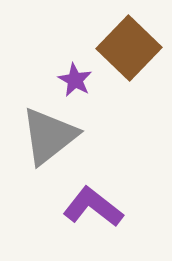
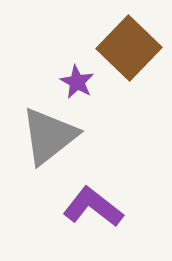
purple star: moved 2 px right, 2 px down
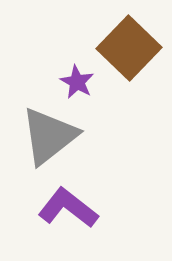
purple L-shape: moved 25 px left, 1 px down
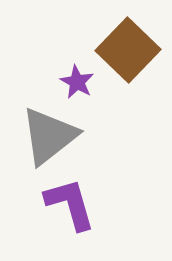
brown square: moved 1 px left, 2 px down
purple L-shape: moved 2 px right, 4 px up; rotated 36 degrees clockwise
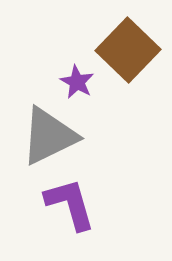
gray triangle: rotated 12 degrees clockwise
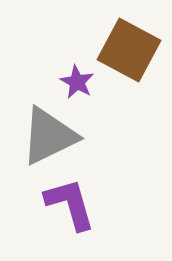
brown square: moved 1 px right; rotated 16 degrees counterclockwise
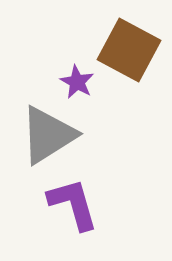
gray triangle: moved 1 px left, 1 px up; rotated 6 degrees counterclockwise
purple L-shape: moved 3 px right
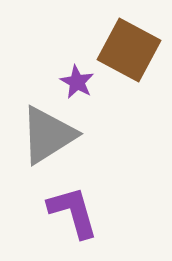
purple L-shape: moved 8 px down
